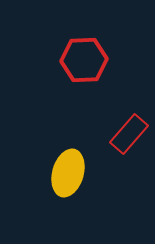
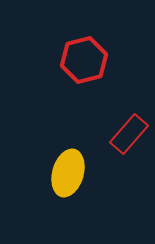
red hexagon: rotated 12 degrees counterclockwise
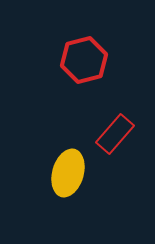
red rectangle: moved 14 px left
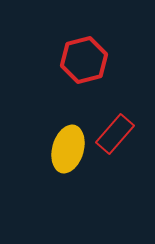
yellow ellipse: moved 24 px up
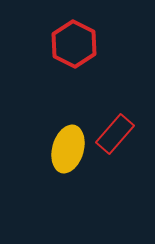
red hexagon: moved 10 px left, 16 px up; rotated 18 degrees counterclockwise
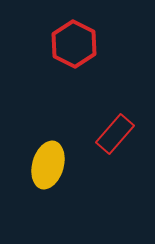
yellow ellipse: moved 20 px left, 16 px down
